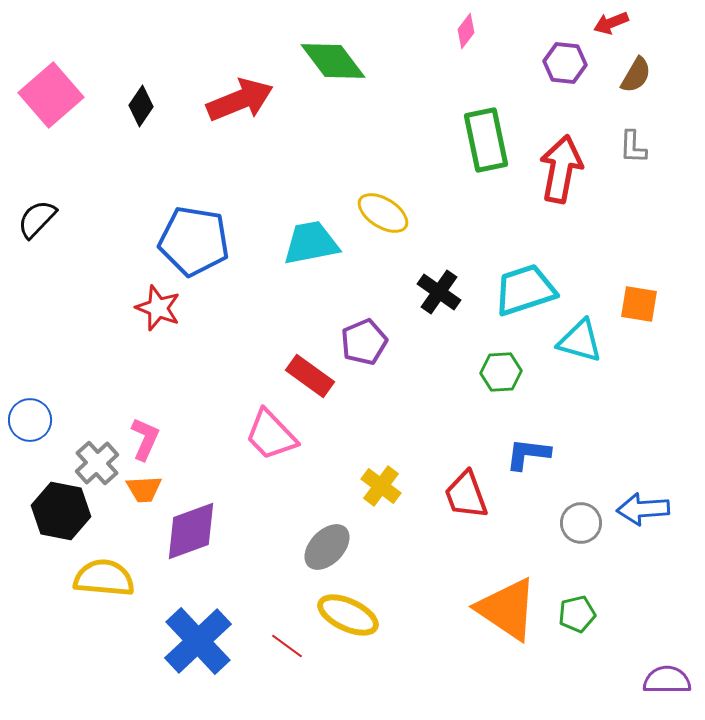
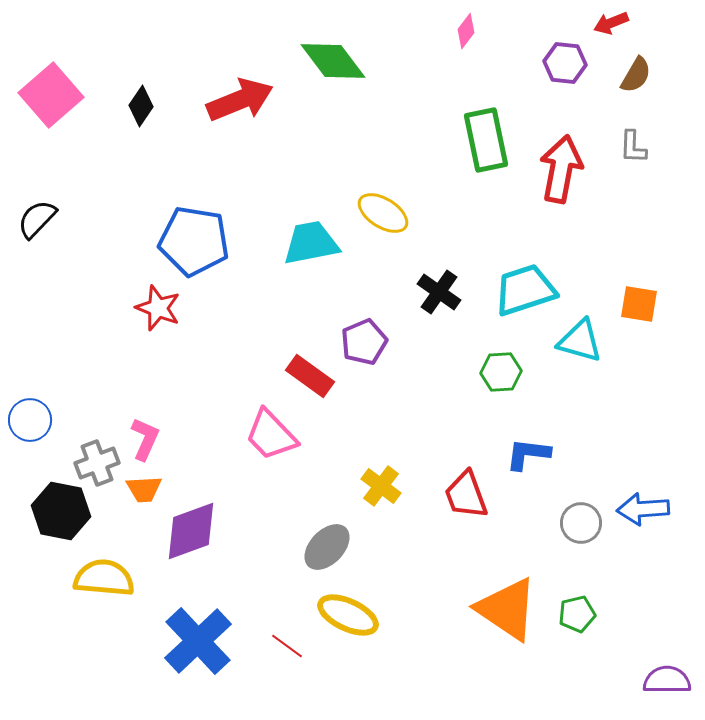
gray cross at (97, 463): rotated 21 degrees clockwise
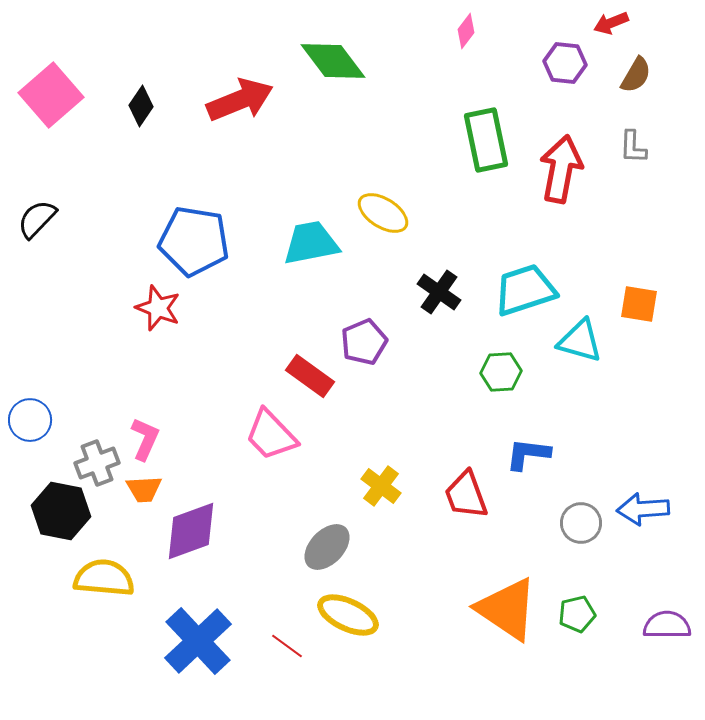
purple semicircle at (667, 680): moved 55 px up
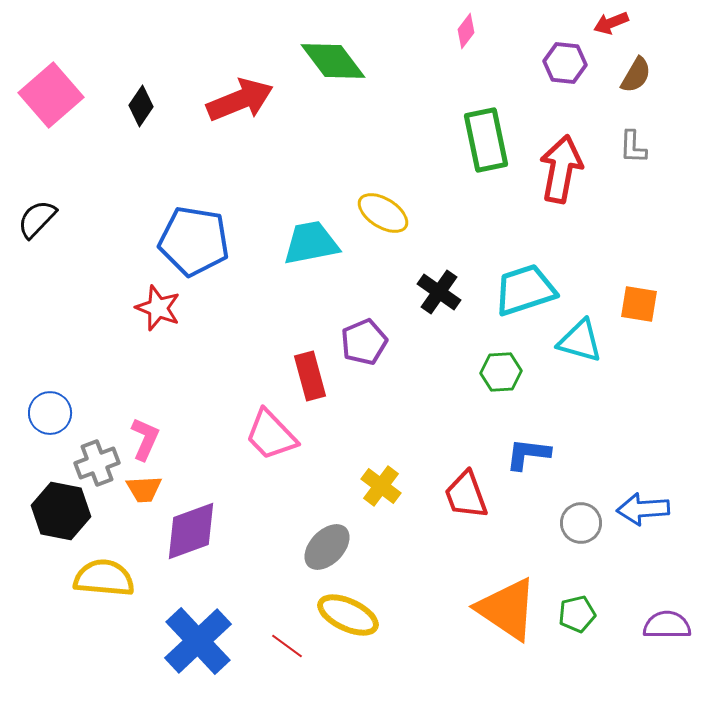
red rectangle at (310, 376): rotated 39 degrees clockwise
blue circle at (30, 420): moved 20 px right, 7 px up
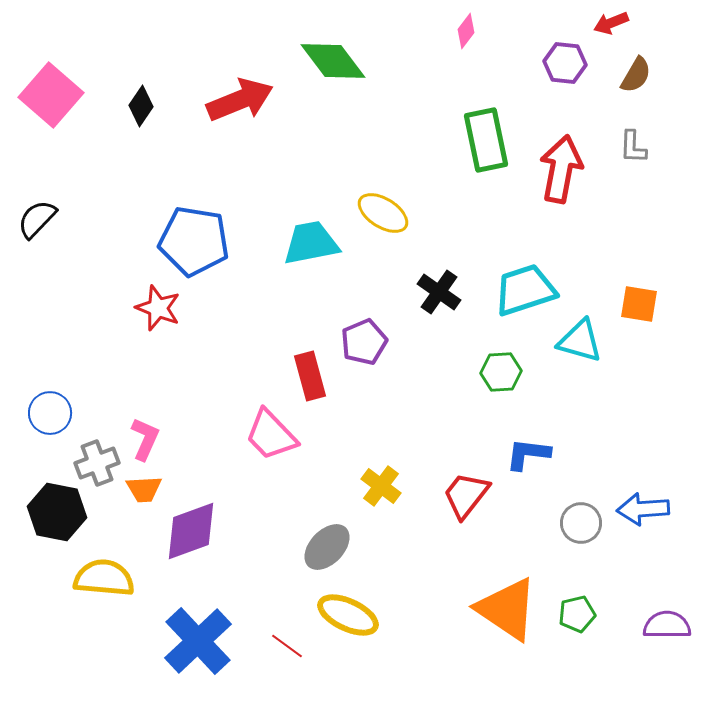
pink square at (51, 95): rotated 8 degrees counterclockwise
red trapezoid at (466, 495): rotated 58 degrees clockwise
black hexagon at (61, 511): moved 4 px left, 1 px down
